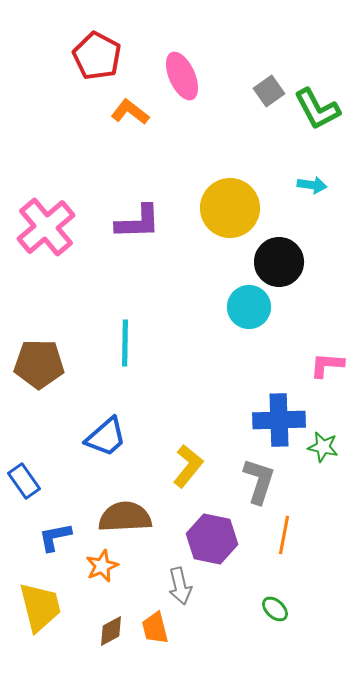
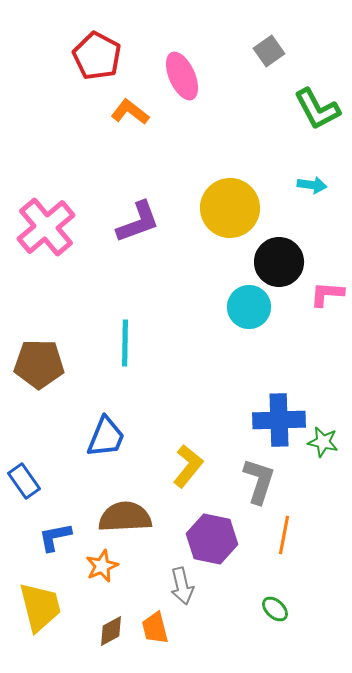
gray square: moved 40 px up
purple L-shape: rotated 18 degrees counterclockwise
pink L-shape: moved 71 px up
blue trapezoid: rotated 27 degrees counterclockwise
green star: moved 5 px up
gray arrow: moved 2 px right
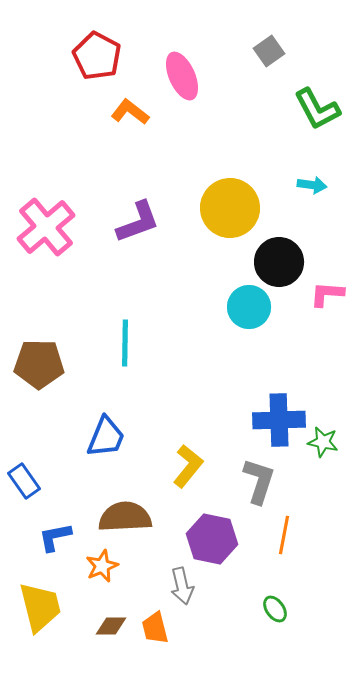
green ellipse: rotated 12 degrees clockwise
brown diamond: moved 5 px up; rotated 28 degrees clockwise
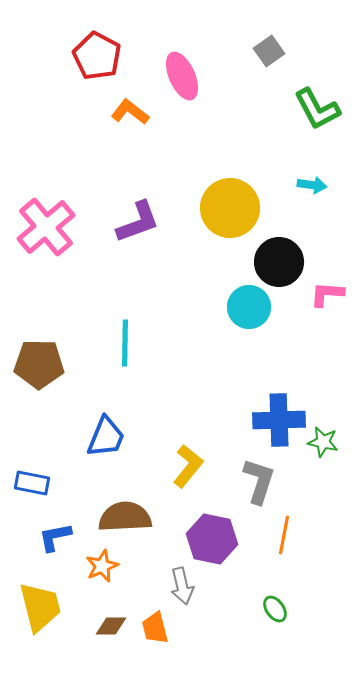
blue rectangle: moved 8 px right, 2 px down; rotated 44 degrees counterclockwise
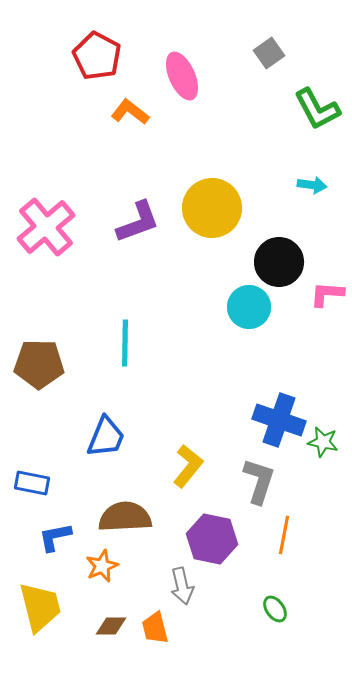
gray square: moved 2 px down
yellow circle: moved 18 px left
blue cross: rotated 21 degrees clockwise
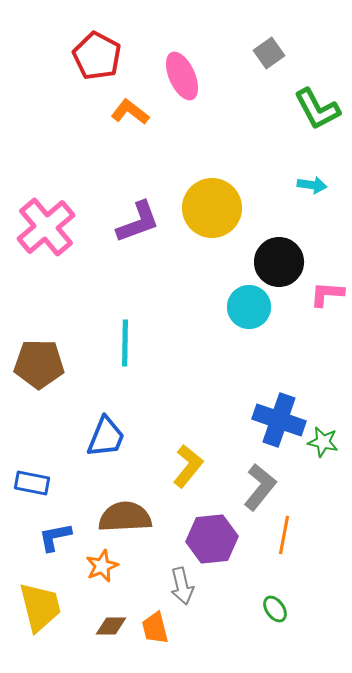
gray L-shape: moved 1 px right, 6 px down; rotated 21 degrees clockwise
purple hexagon: rotated 18 degrees counterclockwise
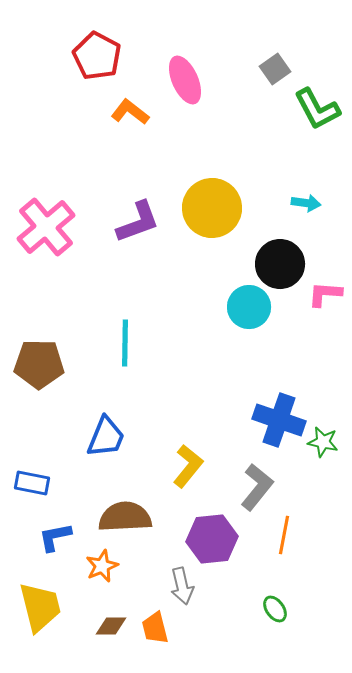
gray square: moved 6 px right, 16 px down
pink ellipse: moved 3 px right, 4 px down
cyan arrow: moved 6 px left, 18 px down
black circle: moved 1 px right, 2 px down
pink L-shape: moved 2 px left
gray L-shape: moved 3 px left
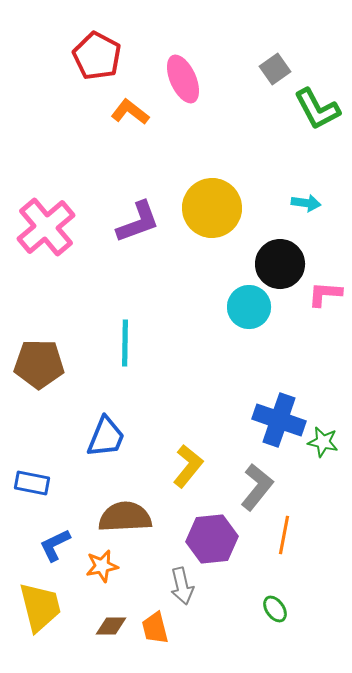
pink ellipse: moved 2 px left, 1 px up
blue L-shape: moved 8 px down; rotated 15 degrees counterclockwise
orange star: rotated 12 degrees clockwise
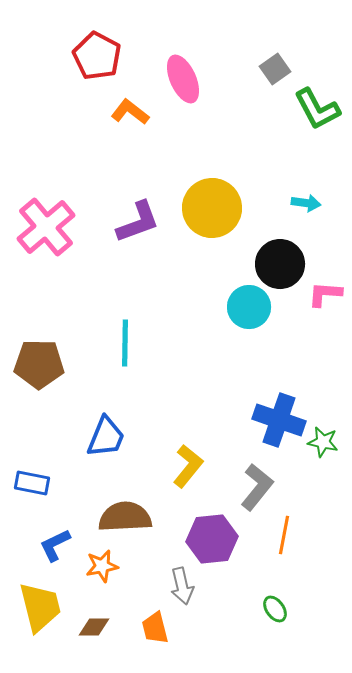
brown diamond: moved 17 px left, 1 px down
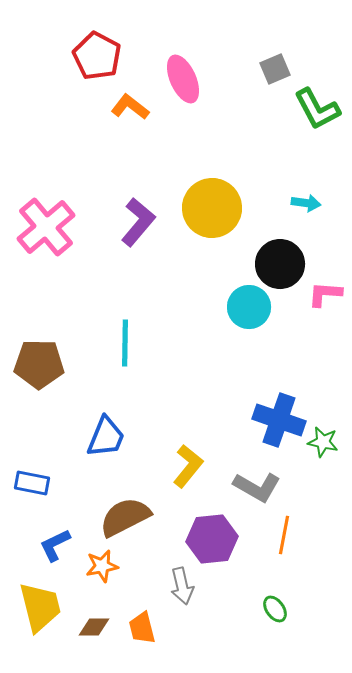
gray square: rotated 12 degrees clockwise
orange L-shape: moved 5 px up
purple L-shape: rotated 30 degrees counterclockwise
gray L-shape: rotated 81 degrees clockwise
brown semicircle: rotated 24 degrees counterclockwise
orange trapezoid: moved 13 px left
